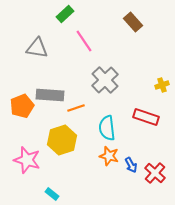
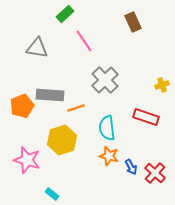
brown rectangle: rotated 18 degrees clockwise
blue arrow: moved 2 px down
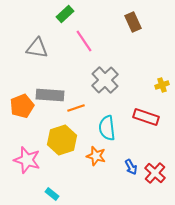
orange star: moved 13 px left
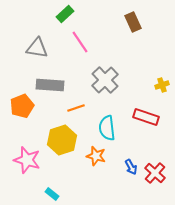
pink line: moved 4 px left, 1 px down
gray rectangle: moved 10 px up
